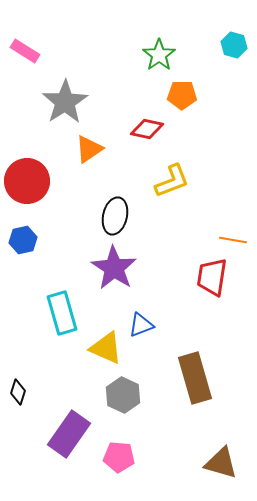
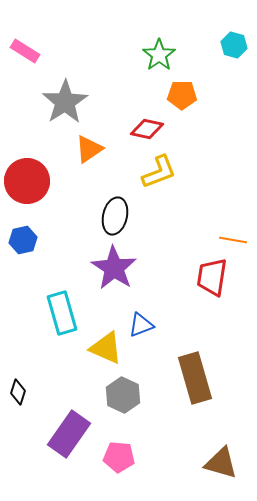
yellow L-shape: moved 13 px left, 9 px up
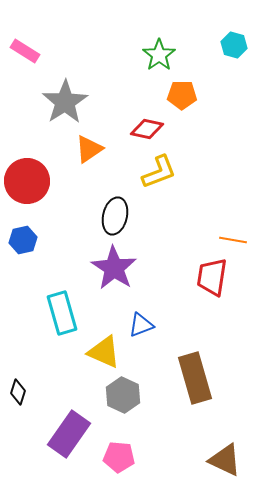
yellow triangle: moved 2 px left, 4 px down
brown triangle: moved 4 px right, 3 px up; rotated 9 degrees clockwise
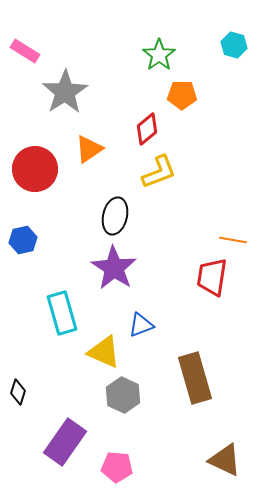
gray star: moved 10 px up
red diamond: rotated 52 degrees counterclockwise
red circle: moved 8 px right, 12 px up
purple rectangle: moved 4 px left, 8 px down
pink pentagon: moved 2 px left, 10 px down
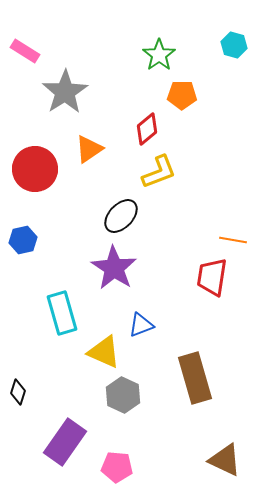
black ellipse: moved 6 px right; rotated 30 degrees clockwise
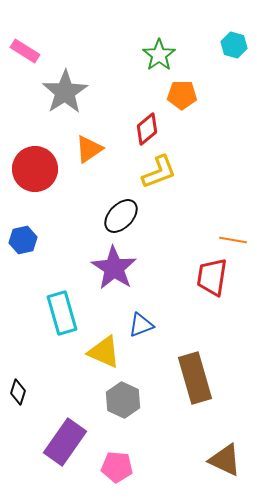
gray hexagon: moved 5 px down
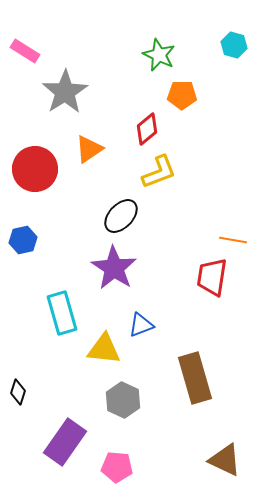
green star: rotated 12 degrees counterclockwise
yellow triangle: moved 3 px up; rotated 18 degrees counterclockwise
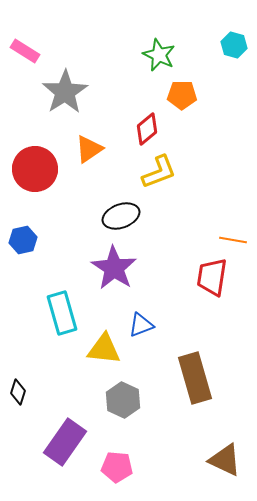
black ellipse: rotated 27 degrees clockwise
